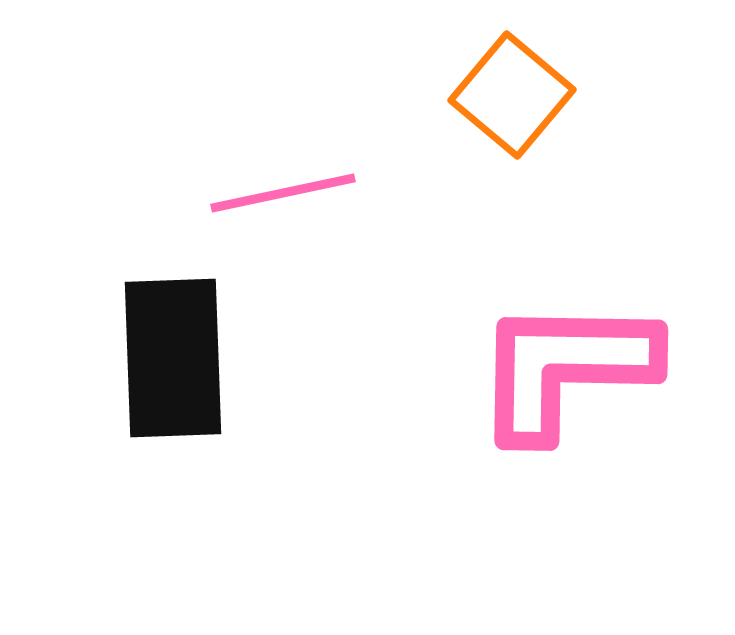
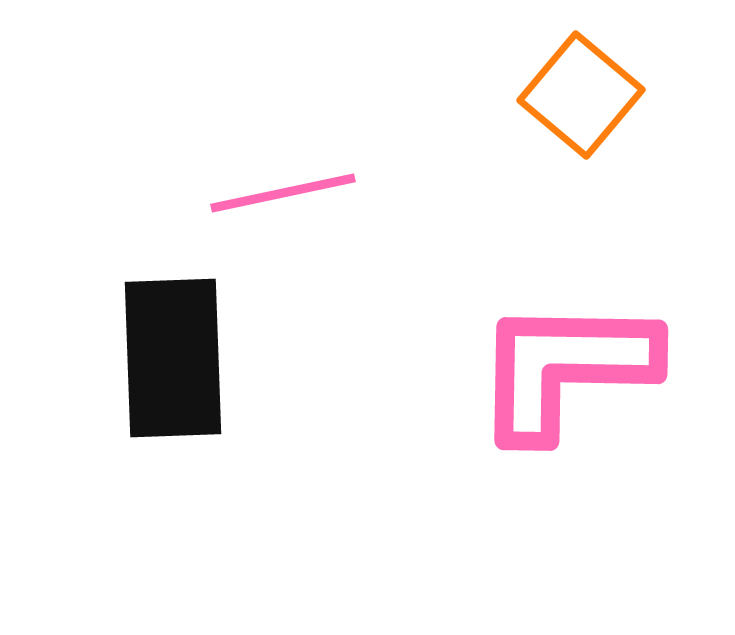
orange square: moved 69 px right
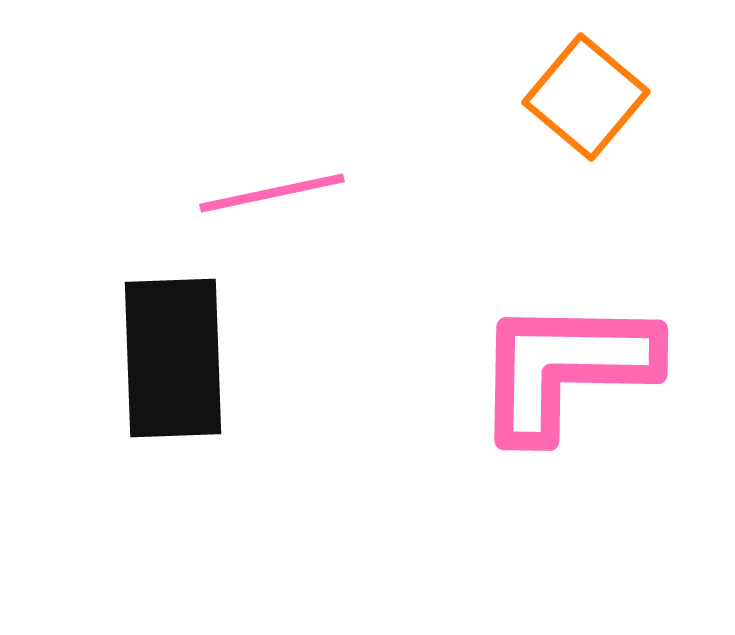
orange square: moved 5 px right, 2 px down
pink line: moved 11 px left
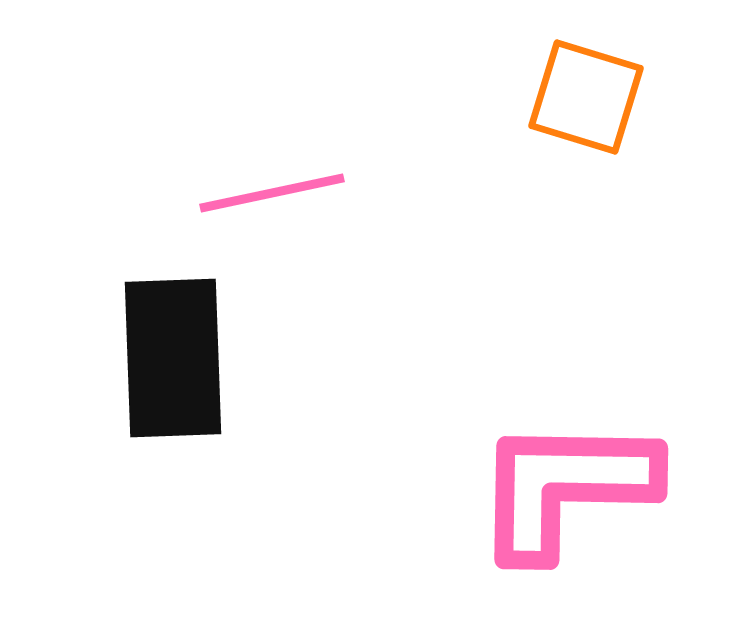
orange square: rotated 23 degrees counterclockwise
pink L-shape: moved 119 px down
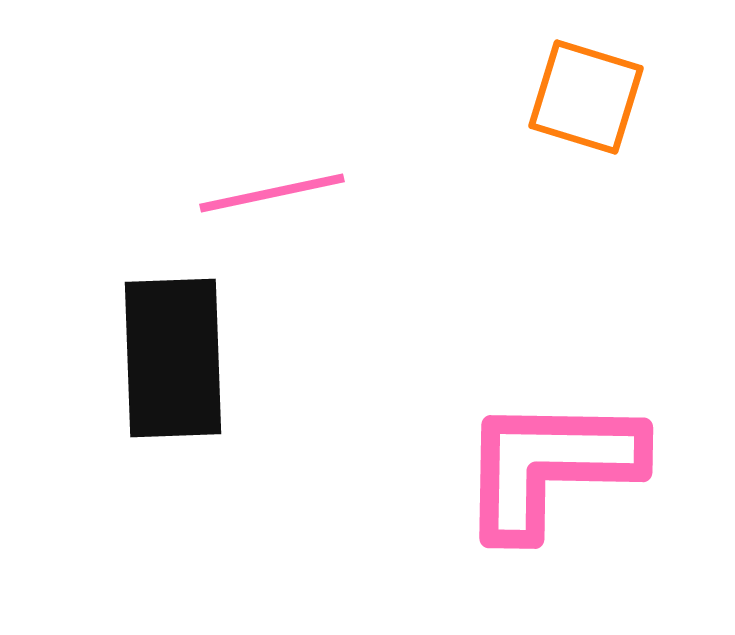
pink L-shape: moved 15 px left, 21 px up
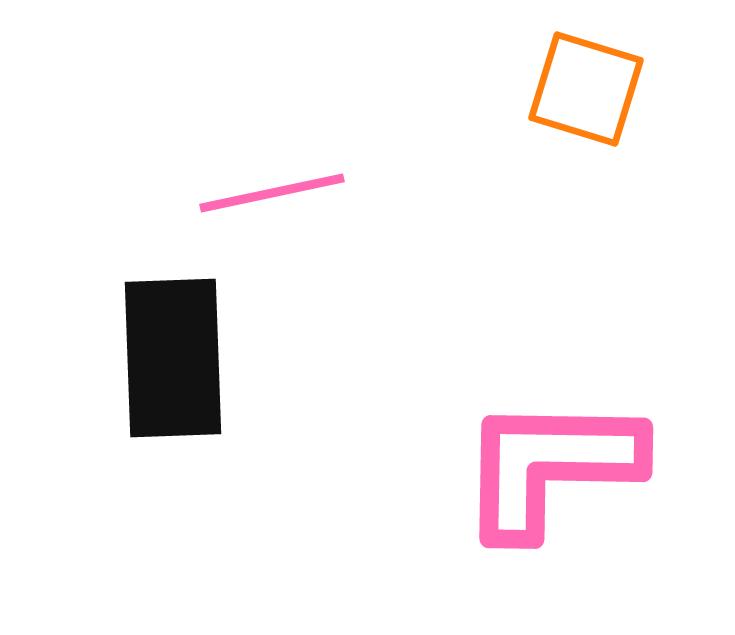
orange square: moved 8 px up
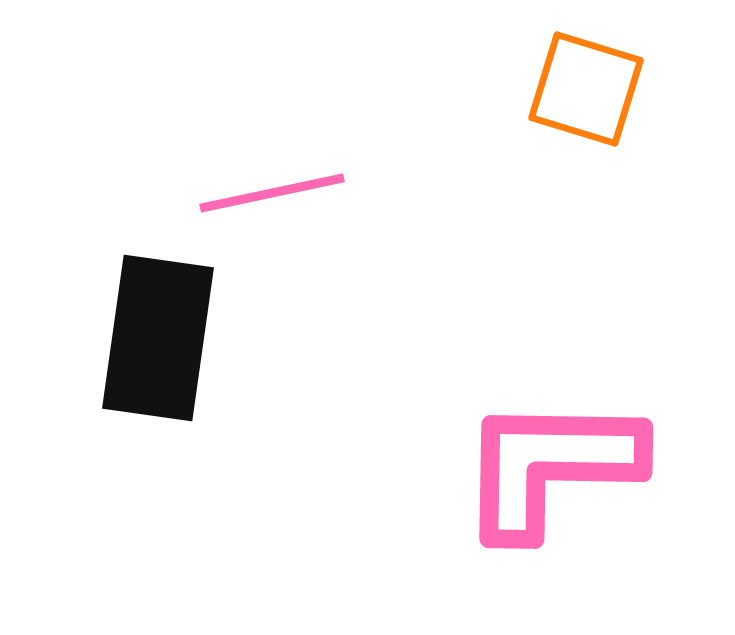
black rectangle: moved 15 px left, 20 px up; rotated 10 degrees clockwise
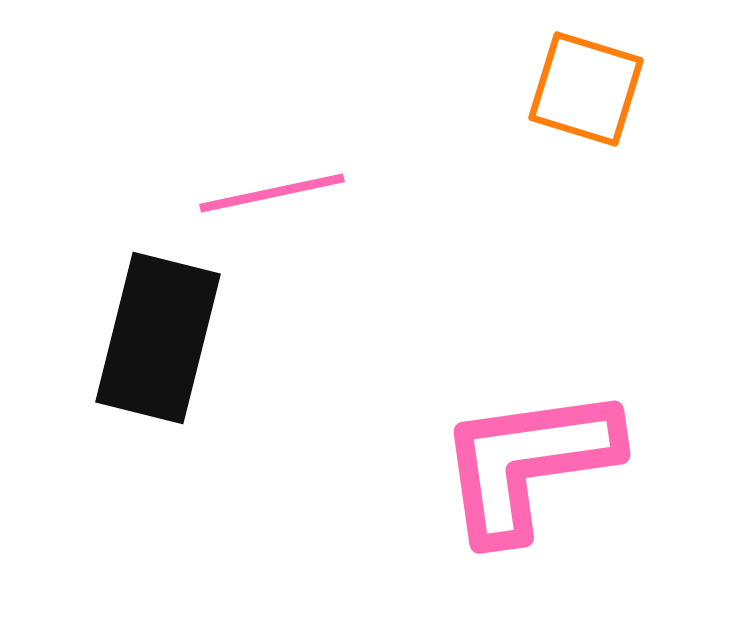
black rectangle: rotated 6 degrees clockwise
pink L-shape: moved 22 px left, 3 px up; rotated 9 degrees counterclockwise
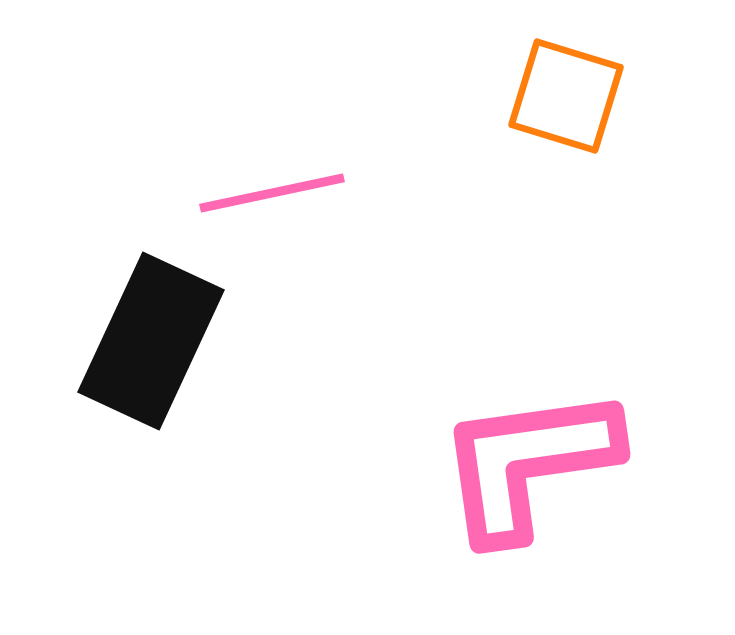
orange square: moved 20 px left, 7 px down
black rectangle: moved 7 px left, 3 px down; rotated 11 degrees clockwise
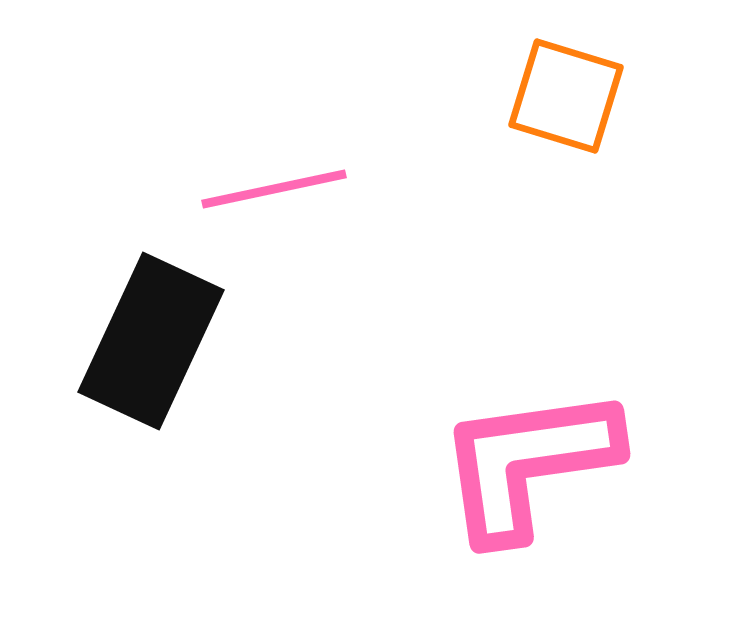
pink line: moved 2 px right, 4 px up
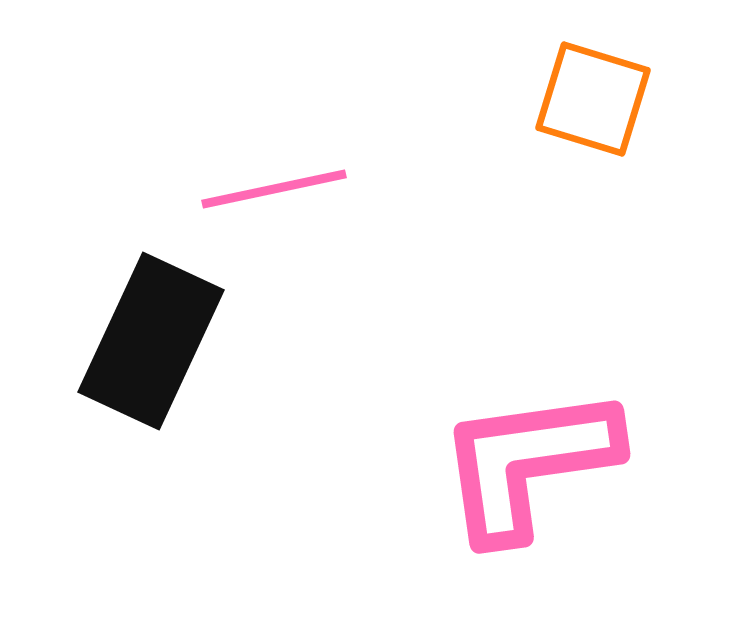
orange square: moved 27 px right, 3 px down
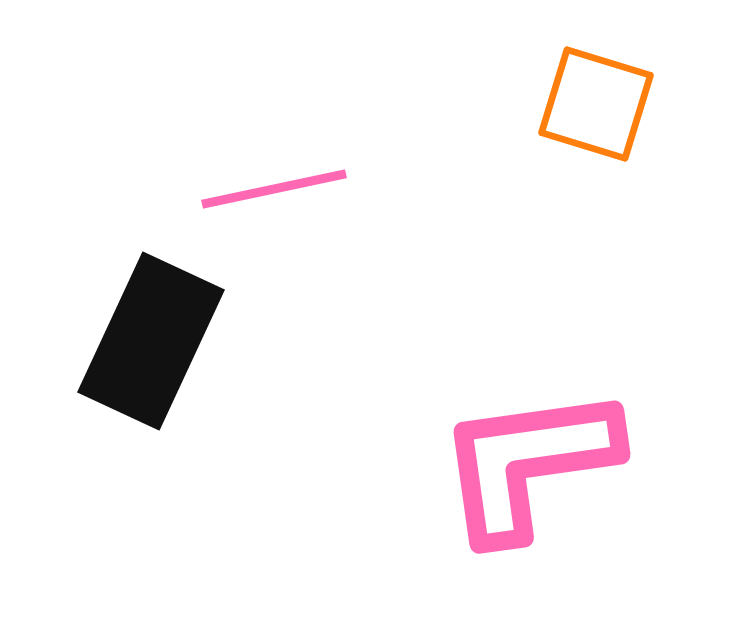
orange square: moved 3 px right, 5 px down
